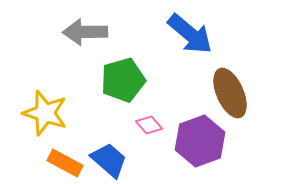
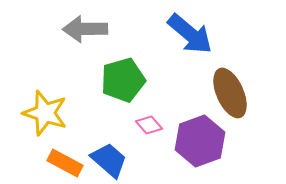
gray arrow: moved 3 px up
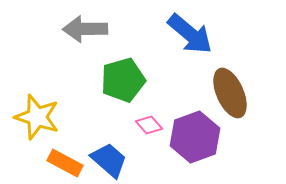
yellow star: moved 8 px left, 4 px down
purple hexagon: moved 5 px left, 4 px up
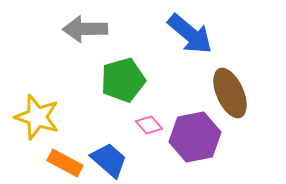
purple hexagon: rotated 9 degrees clockwise
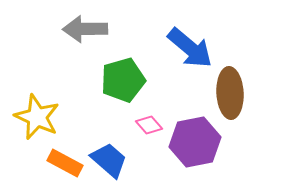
blue arrow: moved 14 px down
brown ellipse: rotated 21 degrees clockwise
yellow star: rotated 6 degrees clockwise
purple hexagon: moved 5 px down
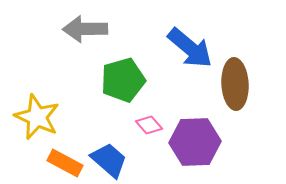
brown ellipse: moved 5 px right, 9 px up
purple hexagon: rotated 9 degrees clockwise
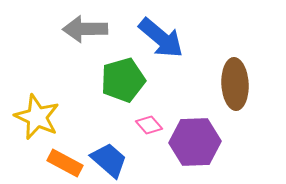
blue arrow: moved 29 px left, 10 px up
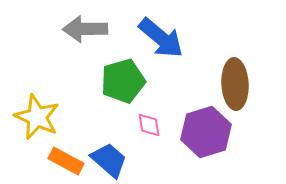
green pentagon: moved 1 px down
pink diamond: rotated 32 degrees clockwise
purple hexagon: moved 11 px right, 10 px up; rotated 15 degrees counterclockwise
orange rectangle: moved 1 px right, 2 px up
